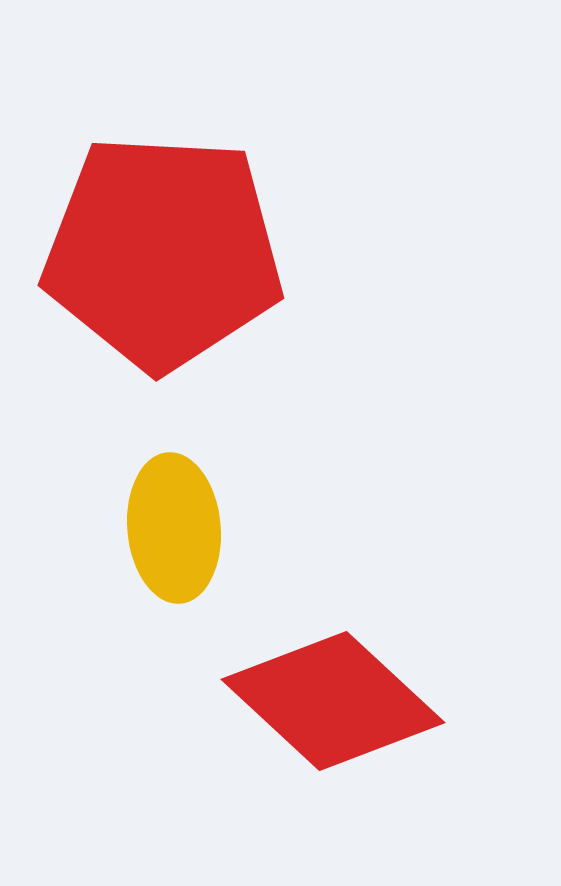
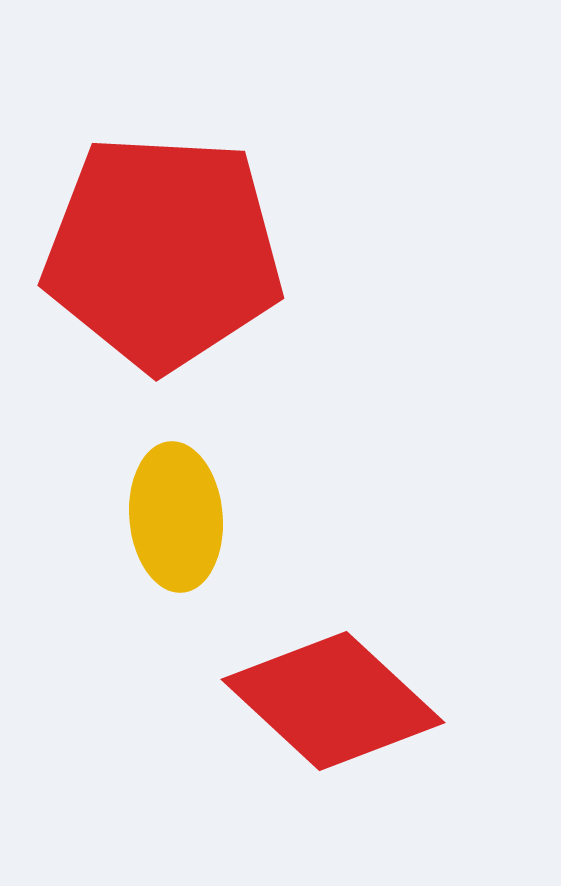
yellow ellipse: moved 2 px right, 11 px up
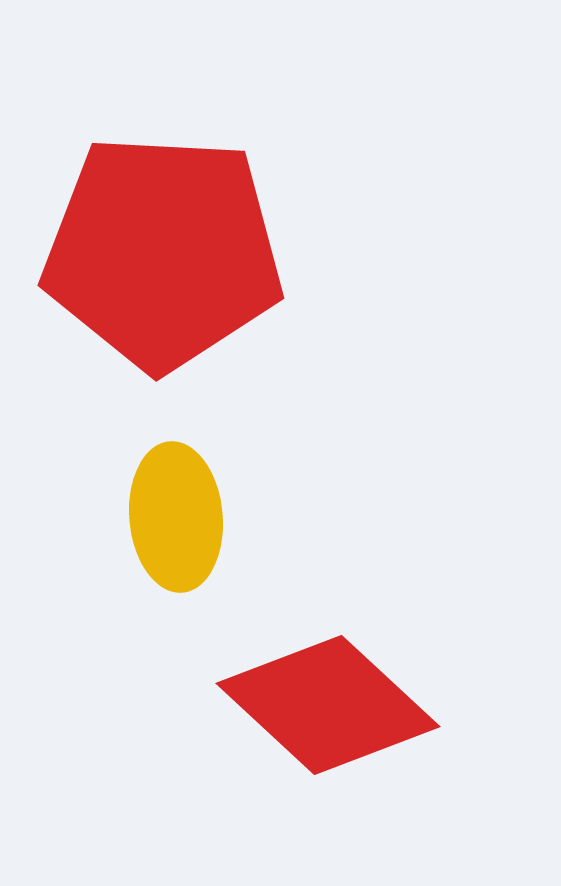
red diamond: moved 5 px left, 4 px down
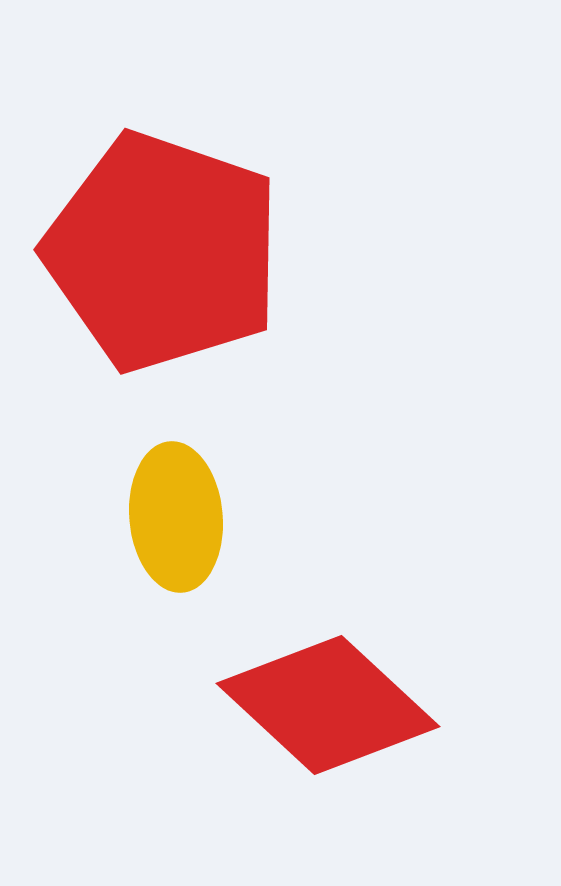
red pentagon: rotated 16 degrees clockwise
